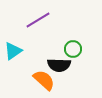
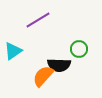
green circle: moved 6 px right
orange semicircle: moved 1 px left, 4 px up; rotated 90 degrees counterclockwise
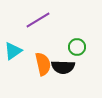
green circle: moved 2 px left, 2 px up
black semicircle: moved 4 px right, 2 px down
orange semicircle: moved 12 px up; rotated 125 degrees clockwise
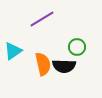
purple line: moved 4 px right, 1 px up
black semicircle: moved 1 px right, 1 px up
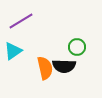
purple line: moved 21 px left, 2 px down
orange semicircle: moved 2 px right, 4 px down
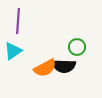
purple line: moved 3 px left; rotated 55 degrees counterclockwise
orange semicircle: rotated 75 degrees clockwise
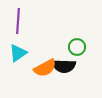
cyan triangle: moved 5 px right, 2 px down
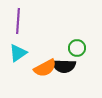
green circle: moved 1 px down
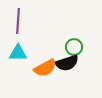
green circle: moved 3 px left, 1 px up
cyan triangle: rotated 36 degrees clockwise
black semicircle: moved 3 px right, 3 px up; rotated 20 degrees counterclockwise
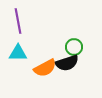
purple line: rotated 15 degrees counterclockwise
